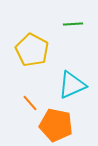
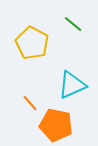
green line: rotated 42 degrees clockwise
yellow pentagon: moved 7 px up
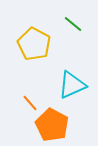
yellow pentagon: moved 2 px right, 1 px down
orange pentagon: moved 4 px left; rotated 16 degrees clockwise
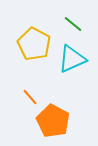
cyan triangle: moved 26 px up
orange line: moved 6 px up
orange pentagon: moved 1 px right, 4 px up
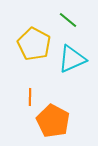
green line: moved 5 px left, 4 px up
orange line: rotated 42 degrees clockwise
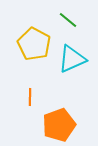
orange pentagon: moved 6 px right, 4 px down; rotated 24 degrees clockwise
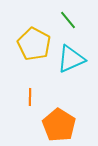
green line: rotated 12 degrees clockwise
cyan triangle: moved 1 px left
orange pentagon: rotated 20 degrees counterclockwise
